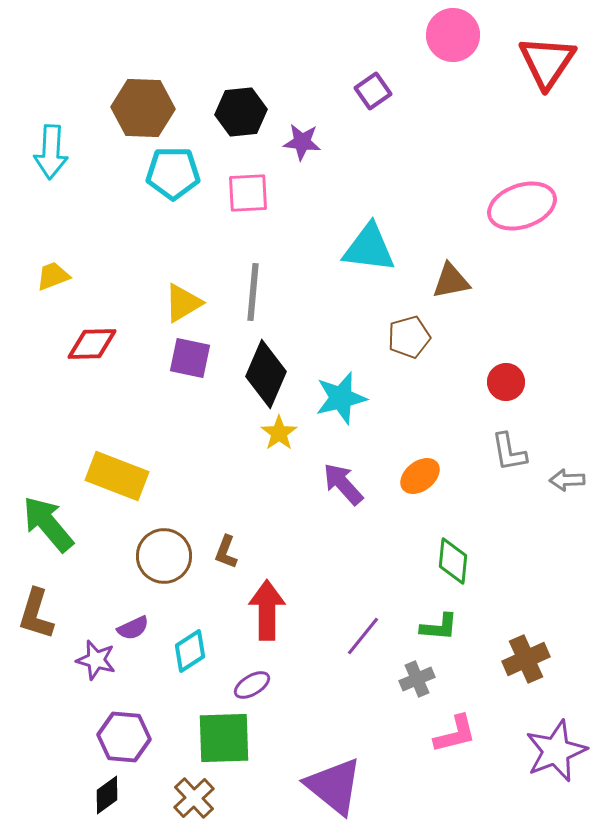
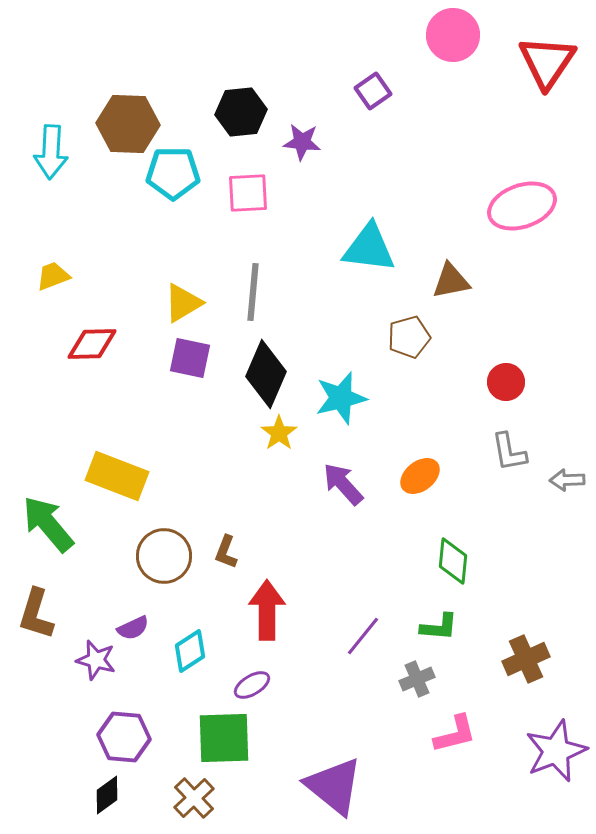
brown hexagon at (143, 108): moved 15 px left, 16 px down
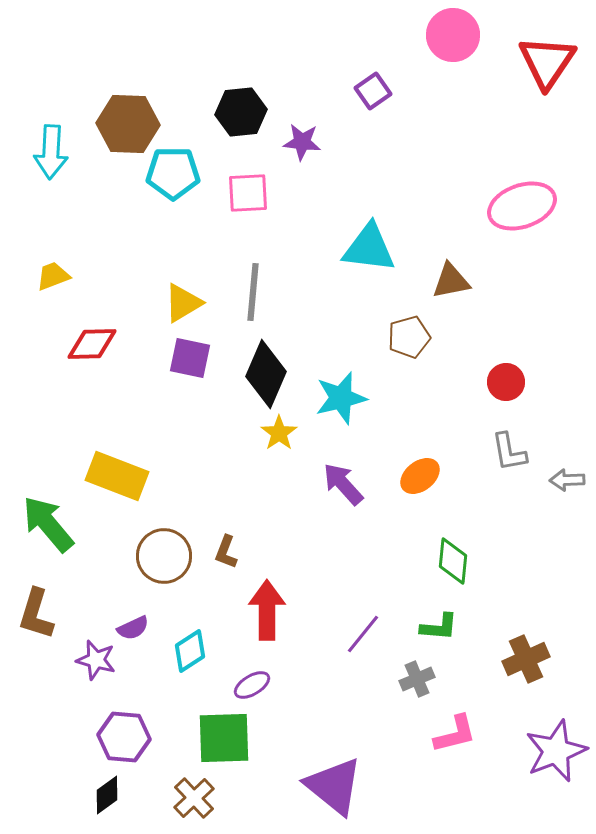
purple line at (363, 636): moved 2 px up
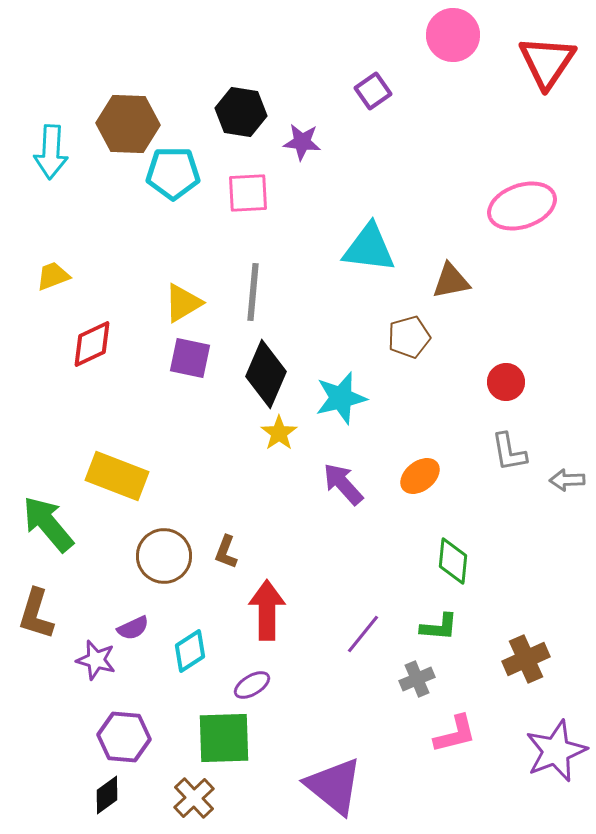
black hexagon at (241, 112): rotated 15 degrees clockwise
red diamond at (92, 344): rotated 24 degrees counterclockwise
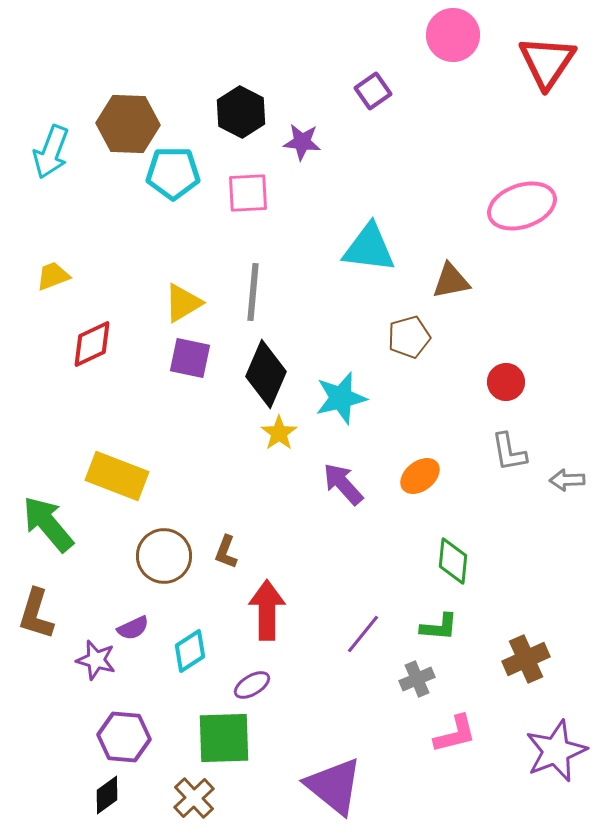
black hexagon at (241, 112): rotated 18 degrees clockwise
cyan arrow at (51, 152): rotated 18 degrees clockwise
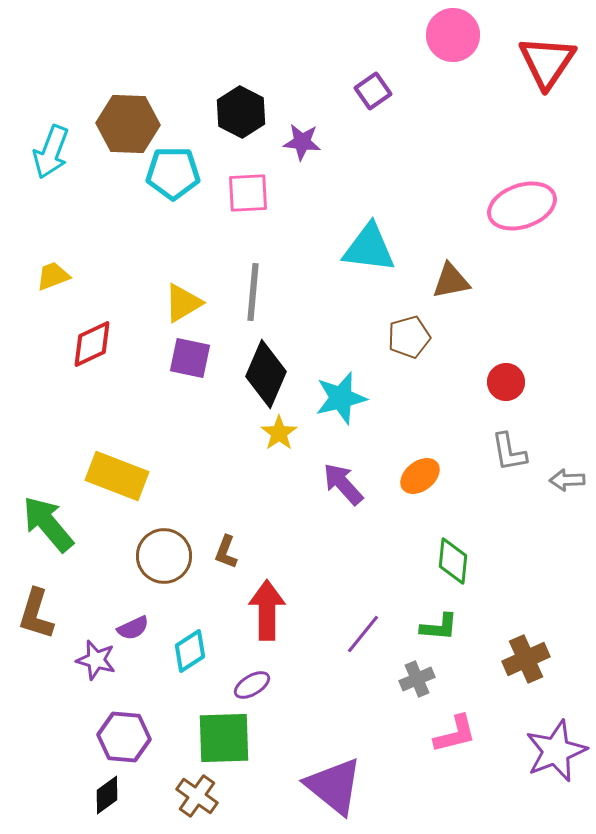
brown cross at (194, 798): moved 3 px right, 2 px up; rotated 12 degrees counterclockwise
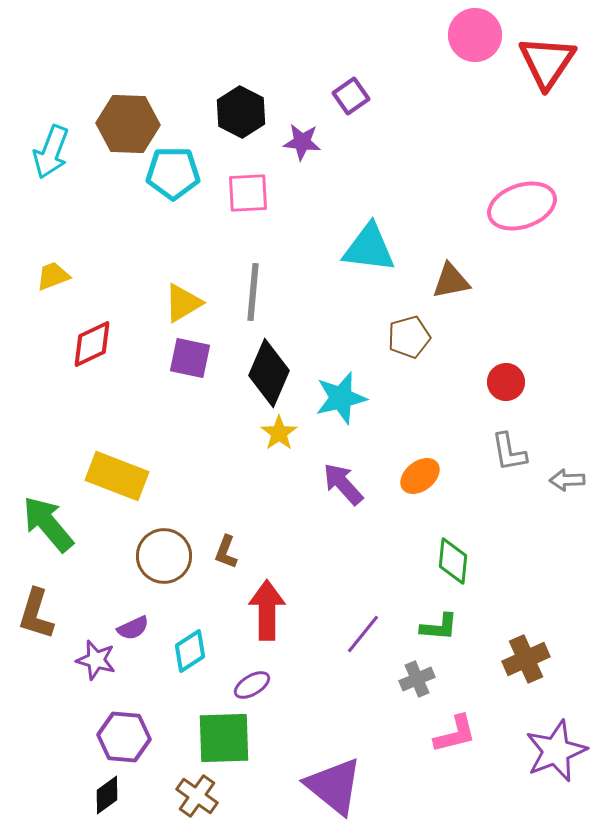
pink circle at (453, 35): moved 22 px right
purple square at (373, 91): moved 22 px left, 5 px down
black diamond at (266, 374): moved 3 px right, 1 px up
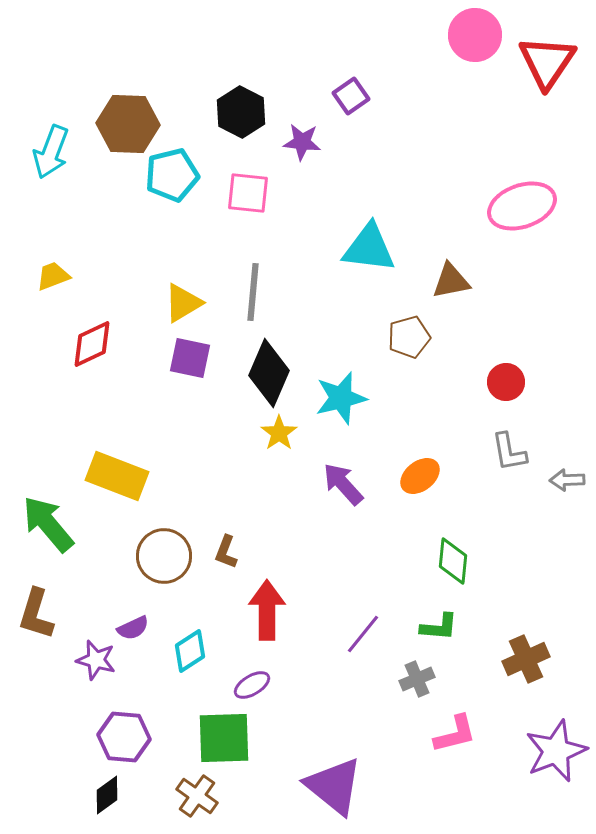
cyan pentagon at (173, 173): moved 1 px left, 2 px down; rotated 14 degrees counterclockwise
pink square at (248, 193): rotated 9 degrees clockwise
